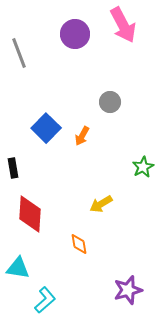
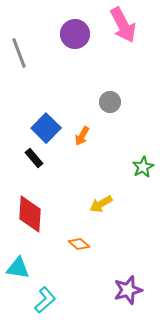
black rectangle: moved 21 px right, 10 px up; rotated 30 degrees counterclockwise
orange diamond: rotated 40 degrees counterclockwise
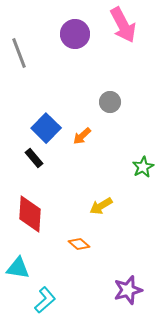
orange arrow: rotated 18 degrees clockwise
yellow arrow: moved 2 px down
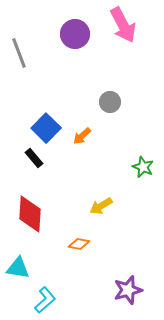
green star: rotated 20 degrees counterclockwise
orange diamond: rotated 30 degrees counterclockwise
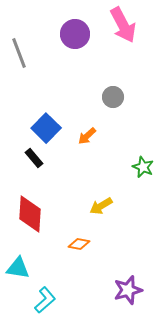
gray circle: moved 3 px right, 5 px up
orange arrow: moved 5 px right
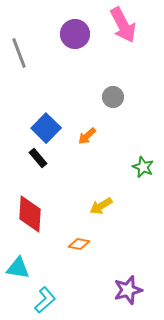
black rectangle: moved 4 px right
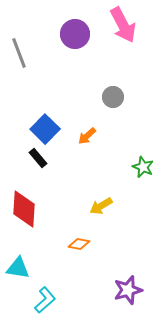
blue square: moved 1 px left, 1 px down
red diamond: moved 6 px left, 5 px up
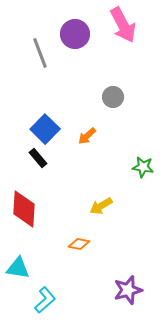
gray line: moved 21 px right
green star: rotated 15 degrees counterclockwise
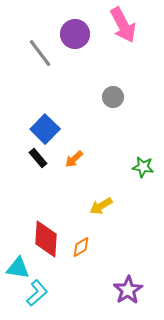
gray line: rotated 16 degrees counterclockwise
orange arrow: moved 13 px left, 23 px down
red diamond: moved 22 px right, 30 px down
orange diamond: moved 2 px right, 3 px down; rotated 40 degrees counterclockwise
purple star: rotated 16 degrees counterclockwise
cyan L-shape: moved 8 px left, 7 px up
